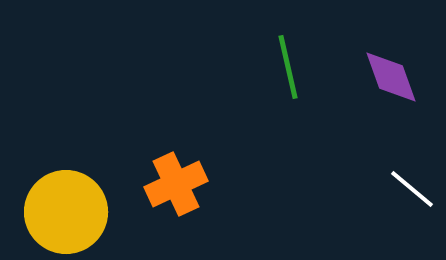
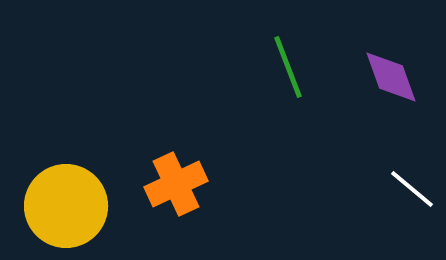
green line: rotated 8 degrees counterclockwise
yellow circle: moved 6 px up
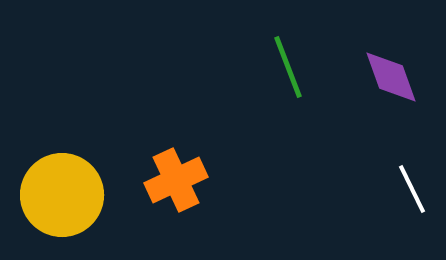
orange cross: moved 4 px up
white line: rotated 24 degrees clockwise
yellow circle: moved 4 px left, 11 px up
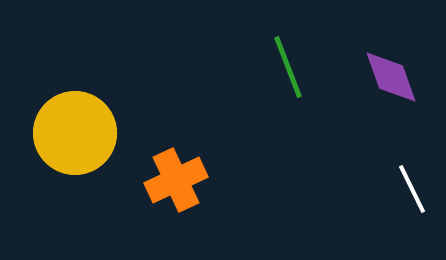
yellow circle: moved 13 px right, 62 px up
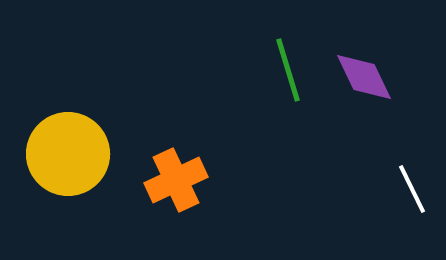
green line: moved 3 px down; rotated 4 degrees clockwise
purple diamond: moved 27 px left; rotated 6 degrees counterclockwise
yellow circle: moved 7 px left, 21 px down
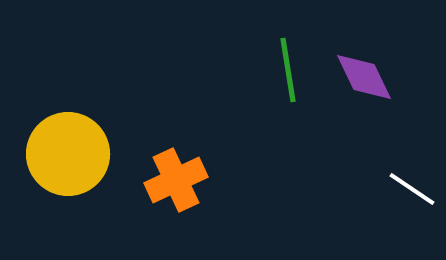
green line: rotated 8 degrees clockwise
white line: rotated 30 degrees counterclockwise
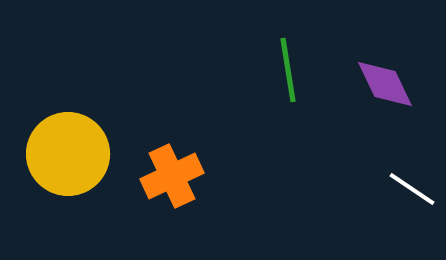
purple diamond: moved 21 px right, 7 px down
orange cross: moved 4 px left, 4 px up
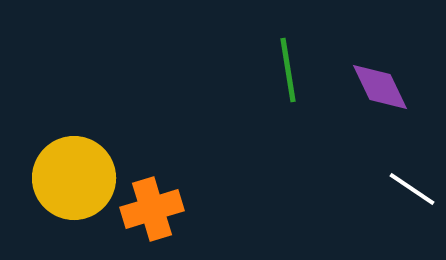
purple diamond: moved 5 px left, 3 px down
yellow circle: moved 6 px right, 24 px down
orange cross: moved 20 px left, 33 px down; rotated 8 degrees clockwise
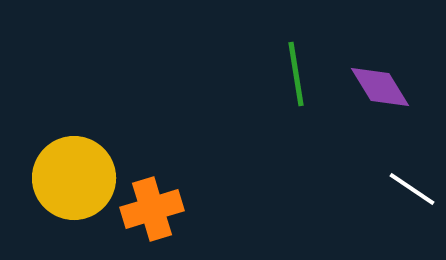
green line: moved 8 px right, 4 px down
purple diamond: rotated 6 degrees counterclockwise
